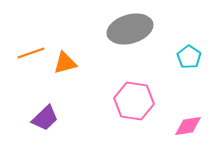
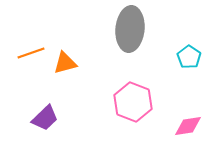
gray ellipse: rotated 69 degrees counterclockwise
pink hexagon: moved 1 px left, 1 px down; rotated 12 degrees clockwise
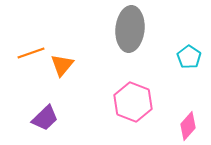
orange triangle: moved 3 px left, 2 px down; rotated 35 degrees counterclockwise
pink diamond: rotated 40 degrees counterclockwise
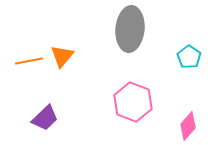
orange line: moved 2 px left, 8 px down; rotated 8 degrees clockwise
orange triangle: moved 9 px up
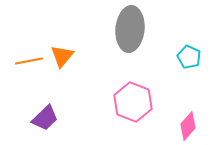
cyan pentagon: rotated 10 degrees counterclockwise
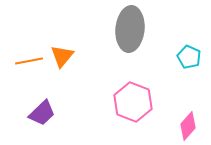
purple trapezoid: moved 3 px left, 5 px up
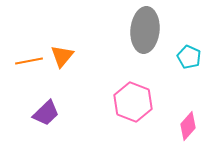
gray ellipse: moved 15 px right, 1 px down
purple trapezoid: moved 4 px right
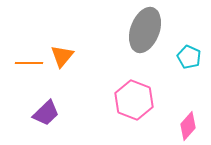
gray ellipse: rotated 15 degrees clockwise
orange line: moved 2 px down; rotated 12 degrees clockwise
pink hexagon: moved 1 px right, 2 px up
